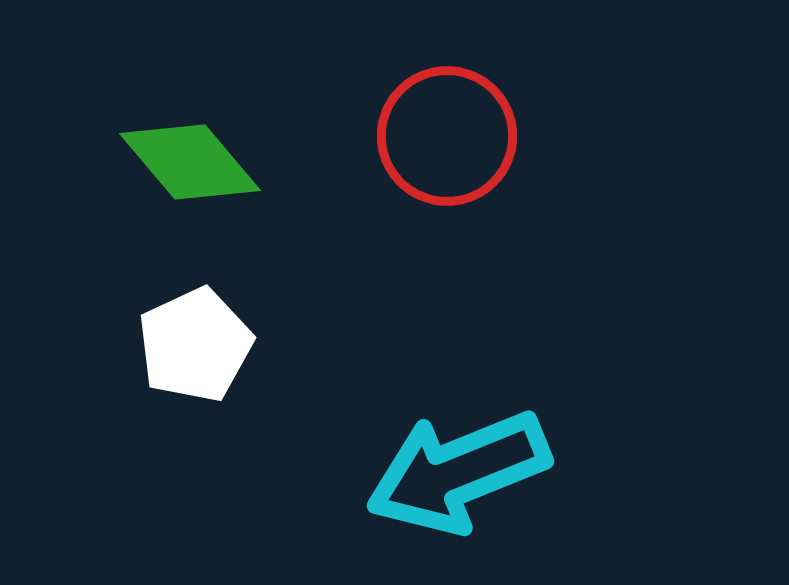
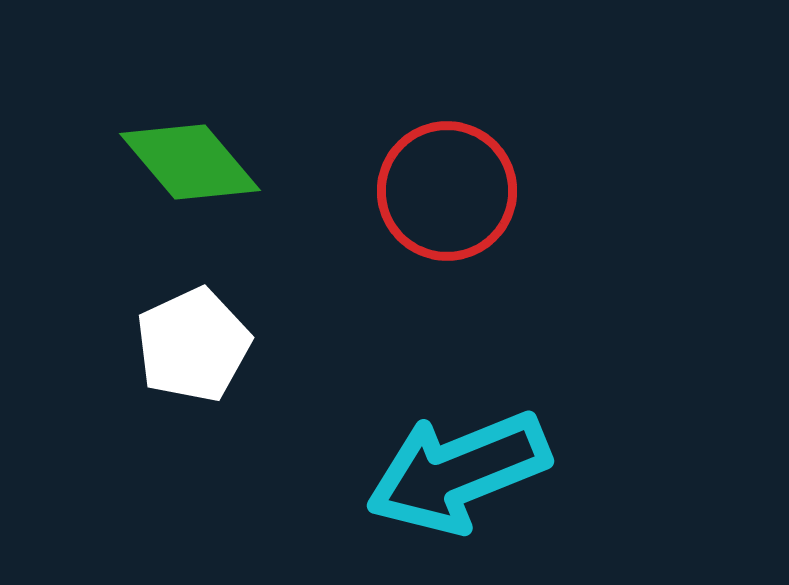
red circle: moved 55 px down
white pentagon: moved 2 px left
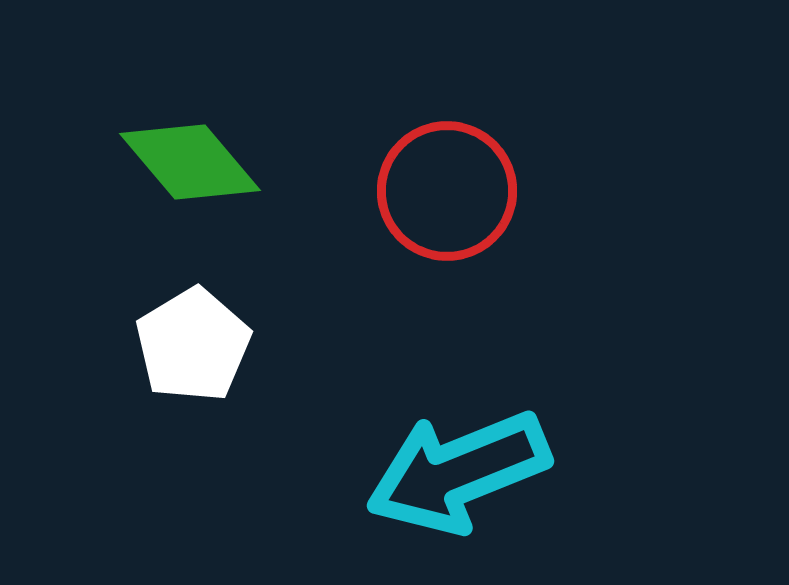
white pentagon: rotated 6 degrees counterclockwise
